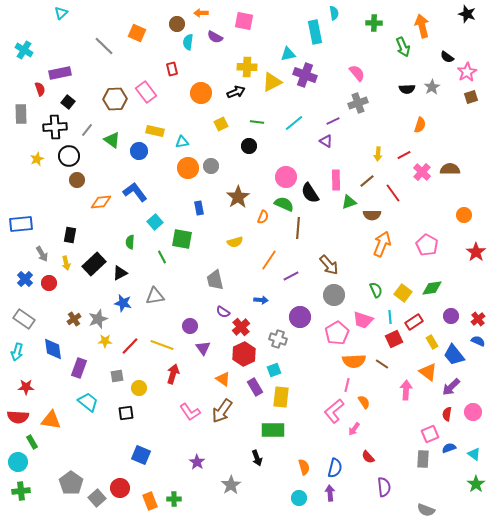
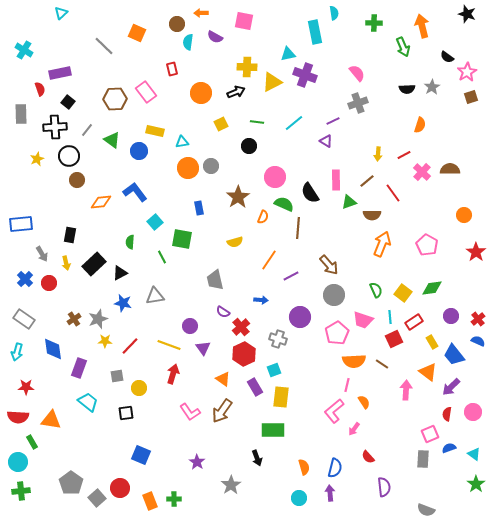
pink circle at (286, 177): moved 11 px left
yellow line at (162, 345): moved 7 px right
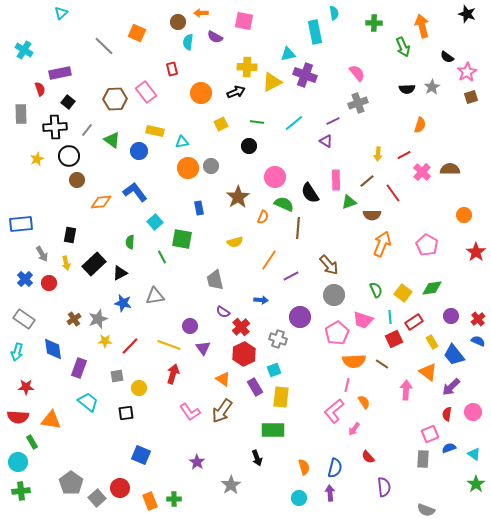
brown circle at (177, 24): moved 1 px right, 2 px up
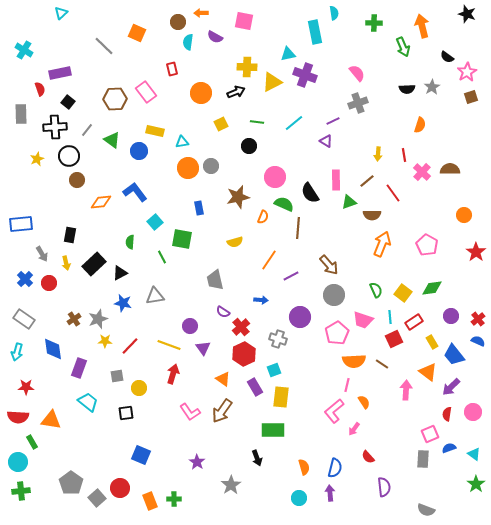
red line at (404, 155): rotated 72 degrees counterclockwise
brown star at (238, 197): rotated 20 degrees clockwise
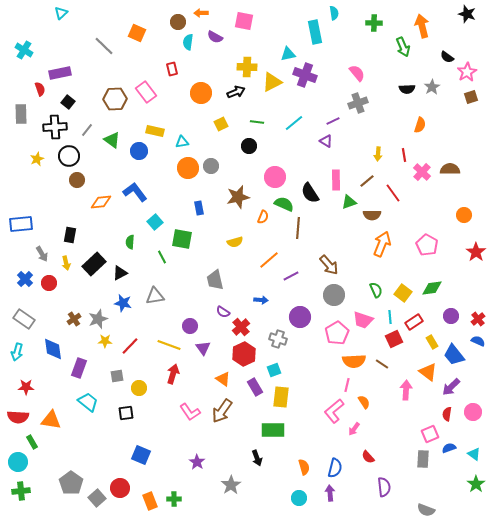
orange line at (269, 260): rotated 15 degrees clockwise
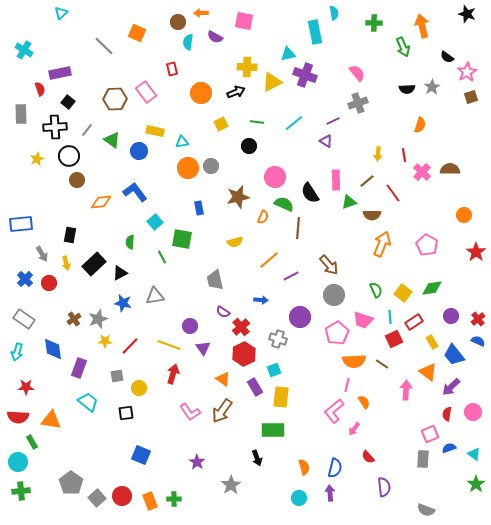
red circle at (120, 488): moved 2 px right, 8 px down
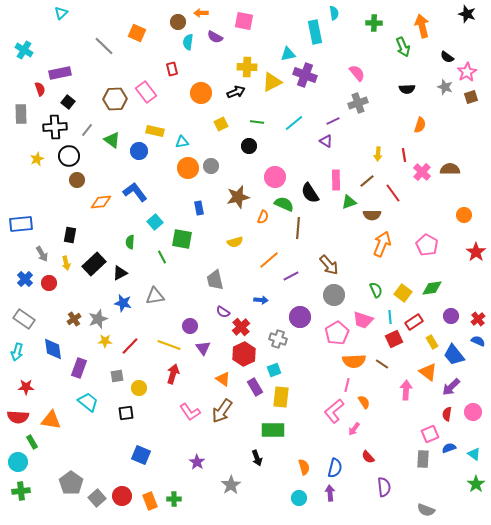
gray star at (432, 87): moved 13 px right; rotated 21 degrees counterclockwise
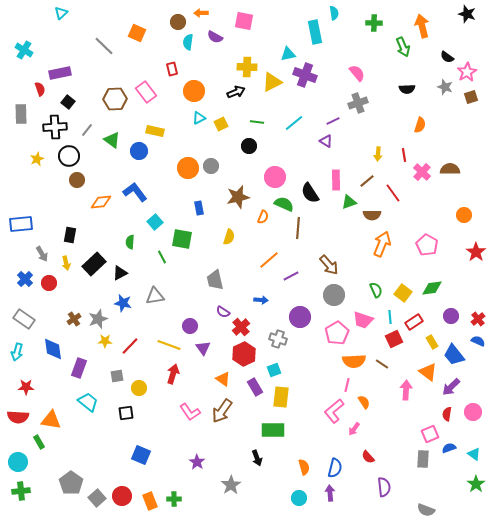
orange circle at (201, 93): moved 7 px left, 2 px up
cyan triangle at (182, 142): moved 17 px right, 24 px up; rotated 16 degrees counterclockwise
yellow semicircle at (235, 242): moved 6 px left, 5 px up; rotated 56 degrees counterclockwise
green rectangle at (32, 442): moved 7 px right
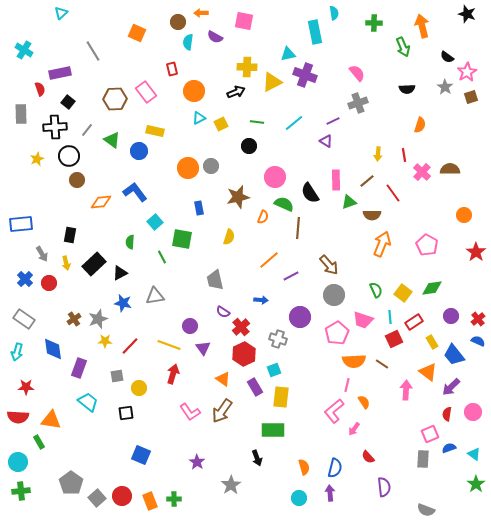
gray line at (104, 46): moved 11 px left, 5 px down; rotated 15 degrees clockwise
gray star at (445, 87): rotated 14 degrees clockwise
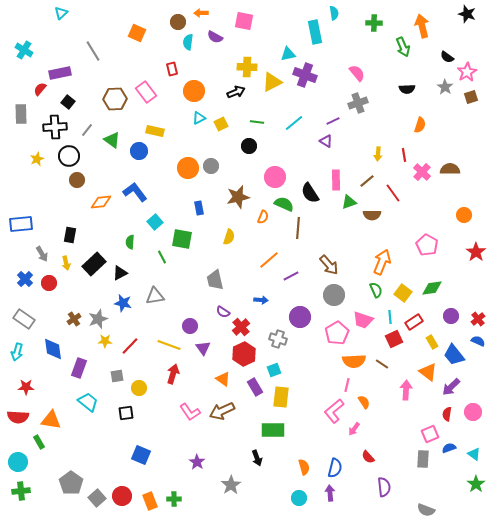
red semicircle at (40, 89): rotated 120 degrees counterclockwise
orange arrow at (382, 244): moved 18 px down
brown arrow at (222, 411): rotated 30 degrees clockwise
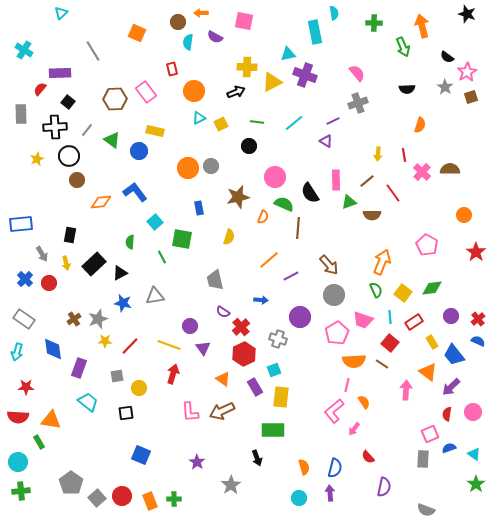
purple rectangle at (60, 73): rotated 10 degrees clockwise
red square at (394, 339): moved 4 px left, 4 px down; rotated 24 degrees counterclockwise
pink L-shape at (190, 412): rotated 30 degrees clockwise
purple semicircle at (384, 487): rotated 18 degrees clockwise
